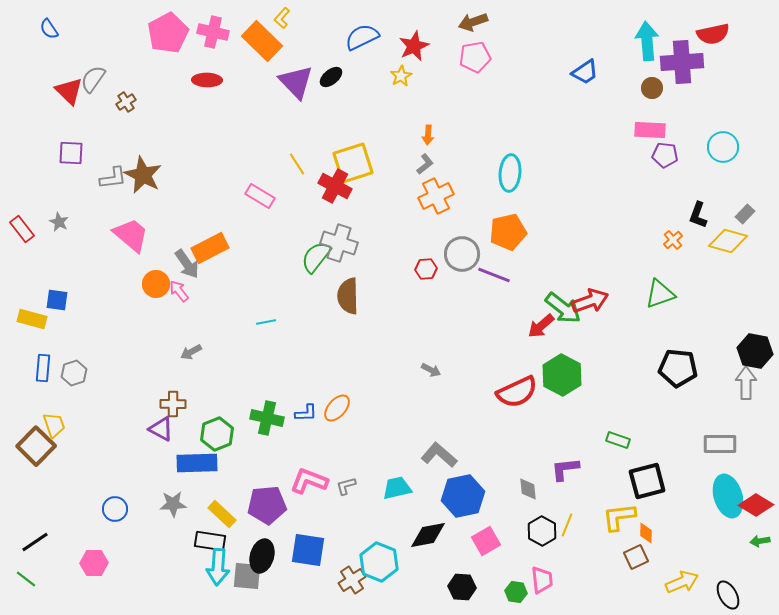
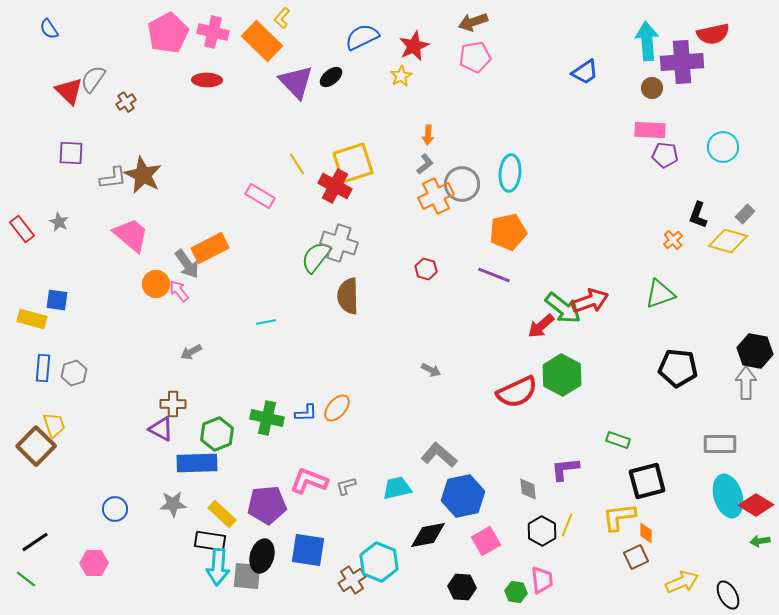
gray circle at (462, 254): moved 70 px up
red hexagon at (426, 269): rotated 20 degrees clockwise
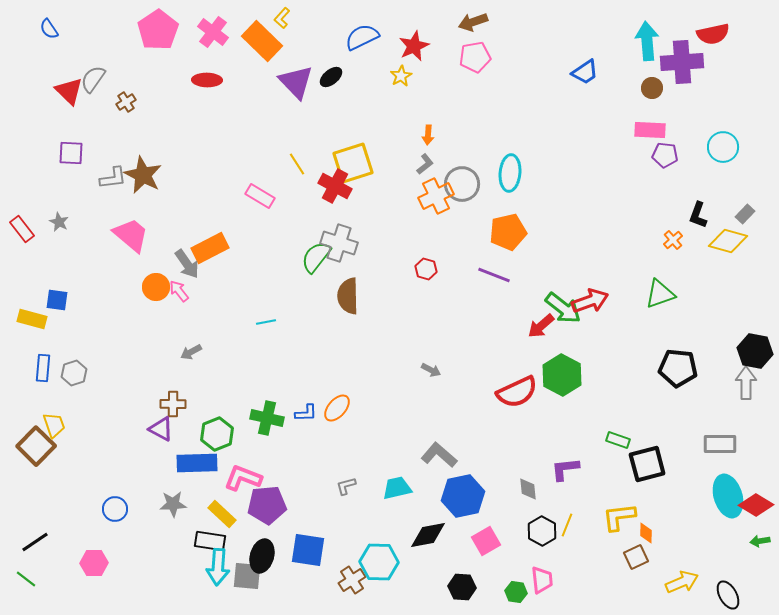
pink cross at (213, 32): rotated 24 degrees clockwise
pink pentagon at (168, 33): moved 10 px left, 3 px up; rotated 6 degrees counterclockwise
orange circle at (156, 284): moved 3 px down
pink L-shape at (309, 481): moved 66 px left, 3 px up
black square at (647, 481): moved 17 px up
cyan hexagon at (379, 562): rotated 21 degrees counterclockwise
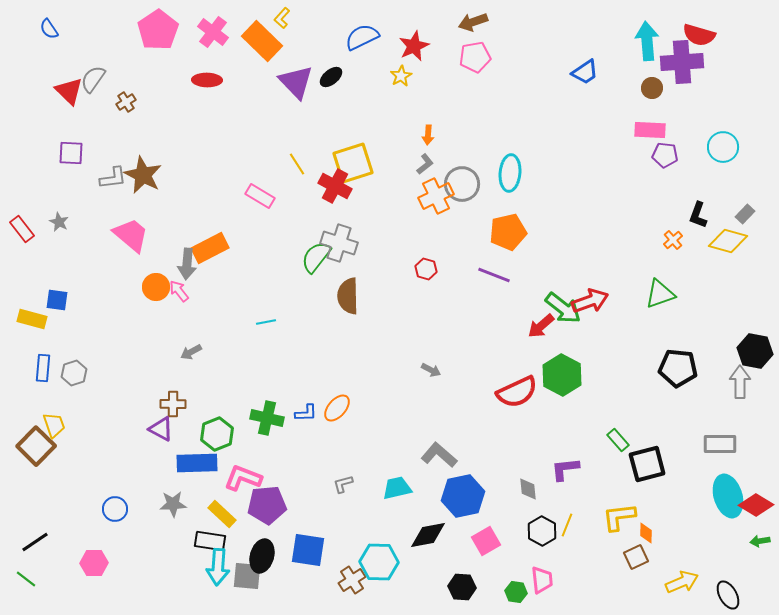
red semicircle at (713, 34): moved 14 px left, 1 px down; rotated 28 degrees clockwise
gray arrow at (187, 264): rotated 40 degrees clockwise
gray arrow at (746, 383): moved 6 px left, 1 px up
green rectangle at (618, 440): rotated 30 degrees clockwise
gray L-shape at (346, 486): moved 3 px left, 2 px up
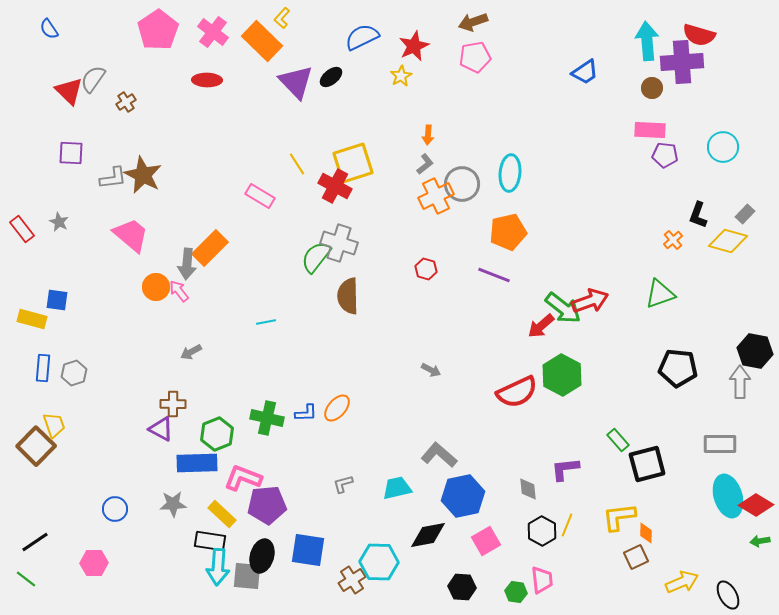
orange rectangle at (210, 248): rotated 18 degrees counterclockwise
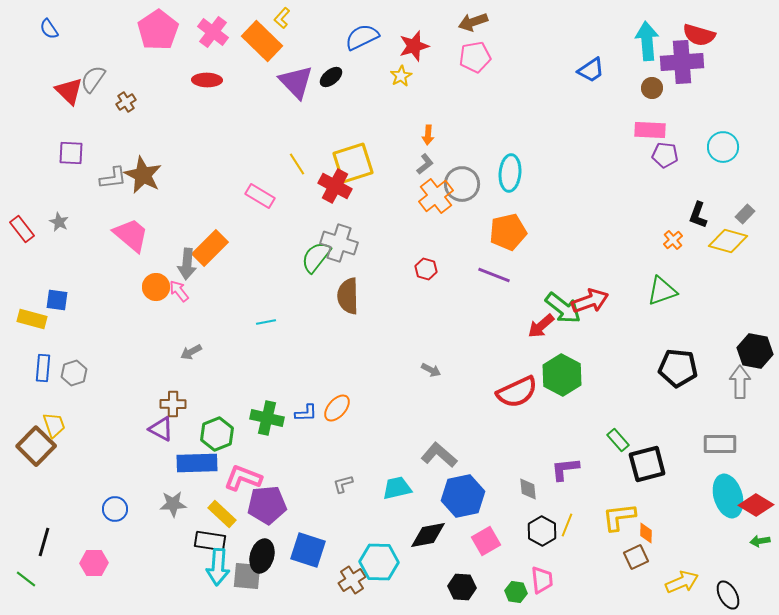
red star at (414, 46): rotated 8 degrees clockwise
blue trapezoid at (585, 72): moved 6 px right, 2 px up
orange cross at (436, 196): rotated 12 degrees counterclockwise
green triangle at (660, 294): moved 2 px right, 3 px up
black line at (35, 542): moved 9 px right; rotated 40 degrees counterclockwise
blue square at (308, 550): rotated 9 degrees clockwise
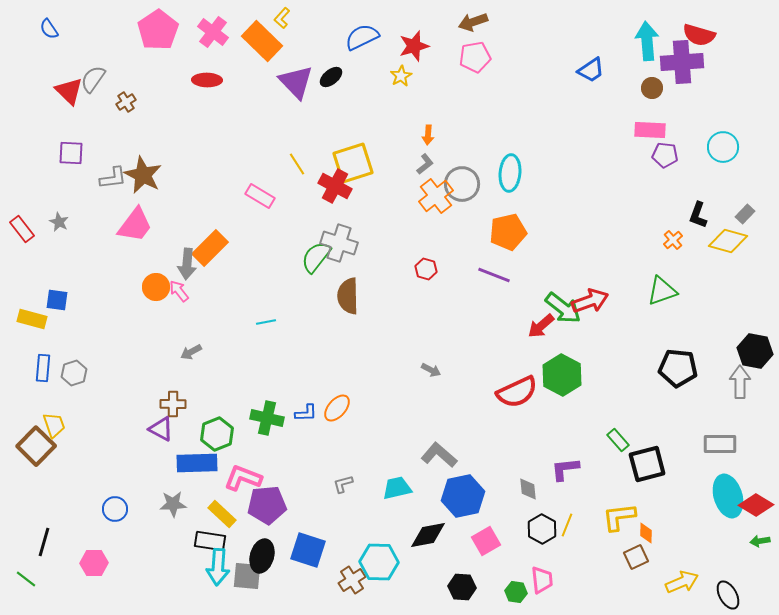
pink trapezoid at (131, 235): moved 4 px right, 10 px up; rotated 87 degrees clockwise
black hexagon at (542, 531): moved 2 px up
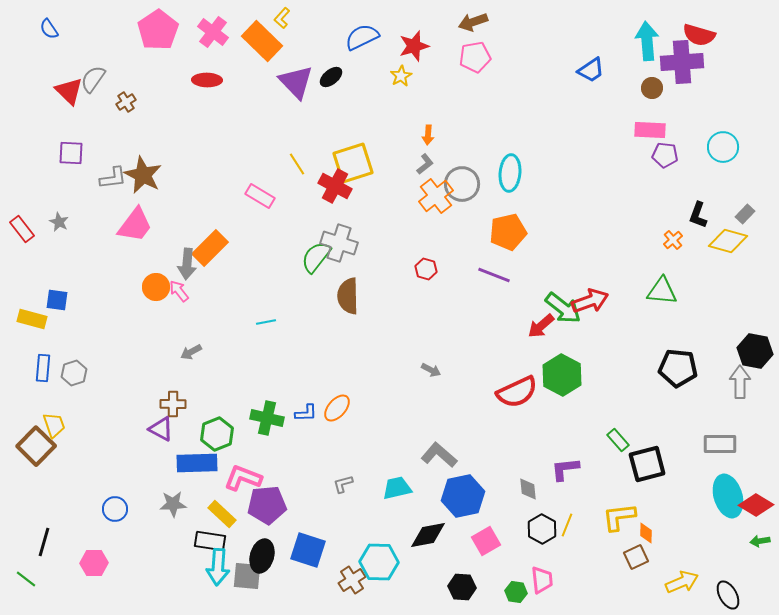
green triangle at (662, 291): rotated 24 degrees clockwise
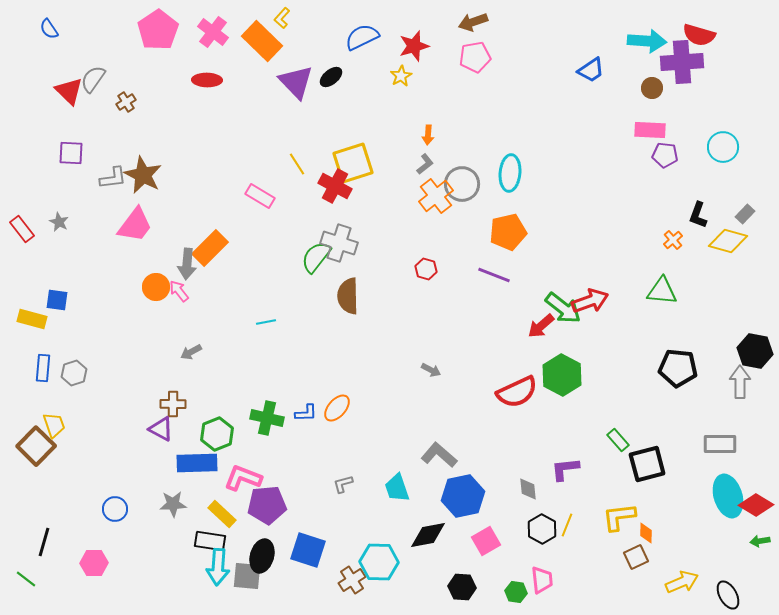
cyan arrow at (647, 41): rotated 99 degrees clockwise
cyan trapezoid at (397, 488): rotated 96 degrees counterclockwise
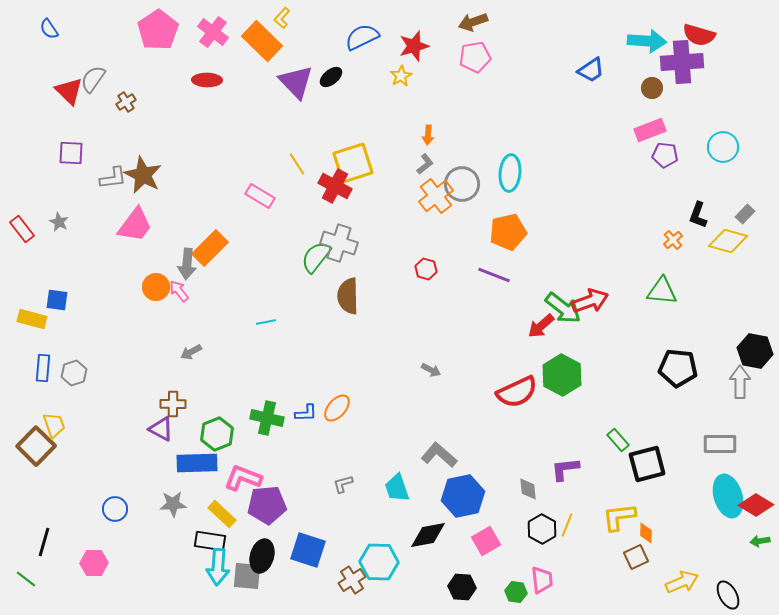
pink rectangle at (650, 130): rotated 24 degrees counterclockwise
